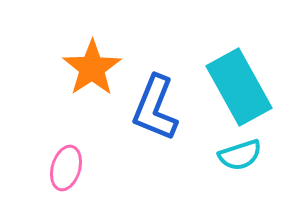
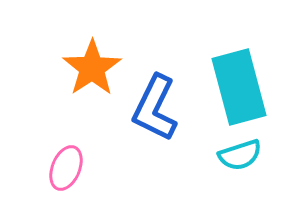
cyan rectangle: rotated 14 degrees clockwise
blue L-shape: rotated 4 degrees clockwise
pink ellipse: rotated 6 degrees clockwise
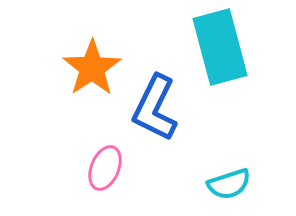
cyan rectangle: moved 19 px left, 40 px up
cyan semicircle: moved 11 px left, 29 px down
pink ellipse: moved 39 px right
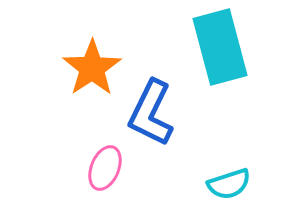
blue L-shape: moved 4 px left, 5 px down
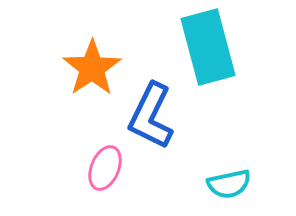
cyan rectangle: moved 12 px left
blue L-shape: moved 3 px down
cyan semicircle: rotated 6 degrees clockwise
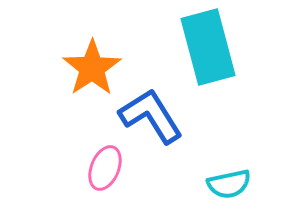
blue L-shape: rotated 122 degrees clockwise
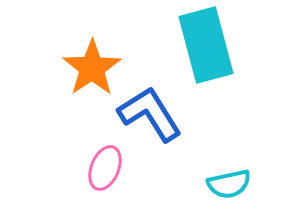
cyan rectangle: moved 2 px left, 2 px up
blue L-shape: moved 1 px left, 2 px up
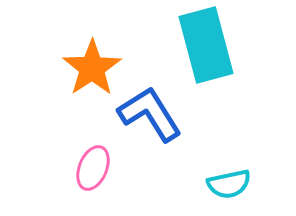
pink ellipse: moved 12 px left
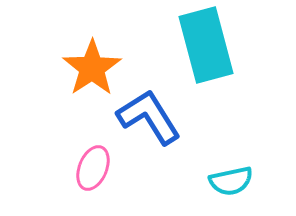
blue L-shape: moved 1 px left, 3 px down
cyan semicircle: moved 2 px right, 3 px up
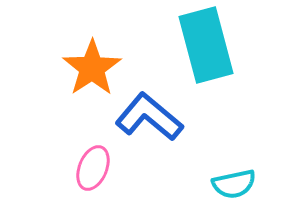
blue L-shape: rotated 18 degrees counterclockwise
cyan semicircle: moved 3 px right, 3 px down
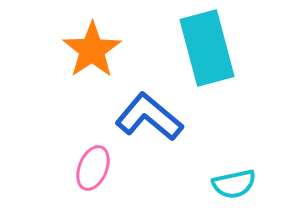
cyan rectangle: moved 1 px right, 3 px down
orange star: moved 18 px up
